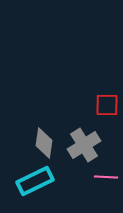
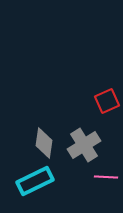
red square: moved 4 px up; rotated 25 degrees counterclockwise
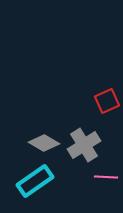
gray diamond: rotated 68 degrees counterclockwise
cyan rectangle: rotated 9 degrees counterclockwise
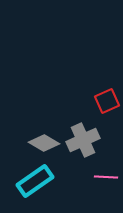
gray cross: moved 1 px left, 5 px up; rotated 8 degrees clockwise
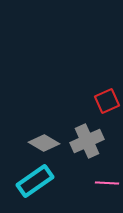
gray cross: moved 4 px right, 1 px down
pink line: moved 1 px right, 6 px down
